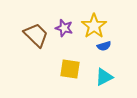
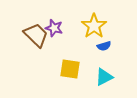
purple star: moved 10 px left
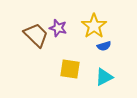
purple star: moved 4 px right
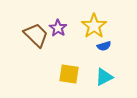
purple star: rotated 18 degrees clockwise
yellow square: moved 1 px left, 5 px down
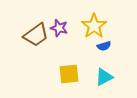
purple star: moved 1 px right; rotated 18 degrees counterclockwise
brown trapezoid: rotated 100 degrees clockwise
yellow square: rotated 15 degrees counterclockwise
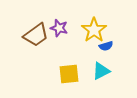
yellow star: moved 4 px down
blue semicircle: moved 2 px right
cyan triangle: moved 3 px left, 6 px up
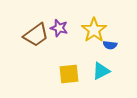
blue semicircle: moved 4 px right, 1 px up; rotated 24 degrees clockwise
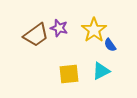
blue semicircle: rotated 48 degrees clockwise
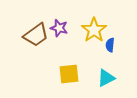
blue semicircle: rotated 40 degrees clockwise
cyan triangle: moved 5 px right, 7 px down
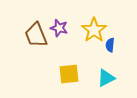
brown trapezoid: rotated 104 degrees clockwise
